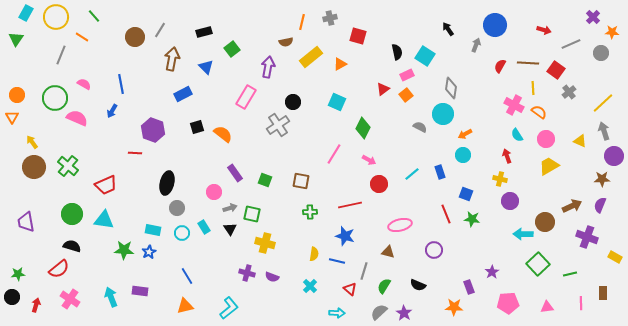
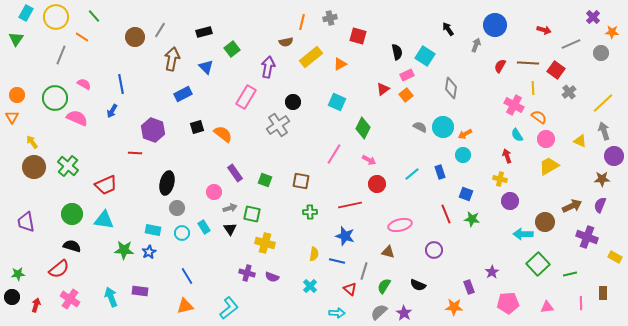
orange semicircle at (539, 112): moved 5 px down
cyan circle at (443, 114): moved 13 px down
red circle at (379, 184): moved 2 px left
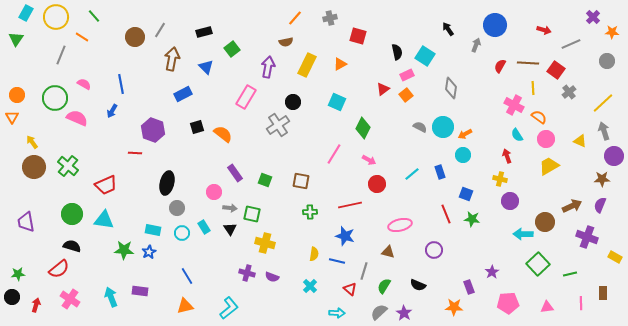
orange line at (302, 22): moved 7 px left, 4 px up; rotated 28 degrees clockwise
gray circle at (601, 53): moved 6 px right, 8 px down
yellow rectangle at (311, 57): moved 4 px left, 8 px down; rotated 25 degrees counterclockwise
gray arrow at (230, 208): rotated 24 degrees clockwise
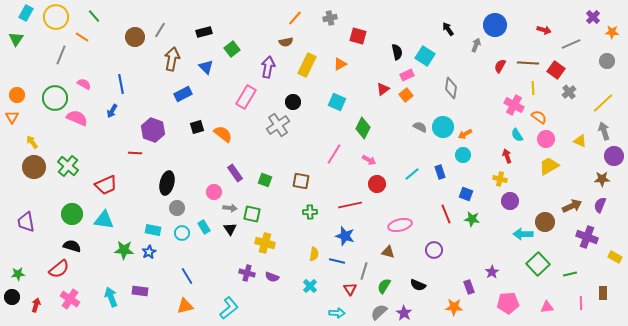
red triangle at (350, 289): rotated 16 degrees clockwise
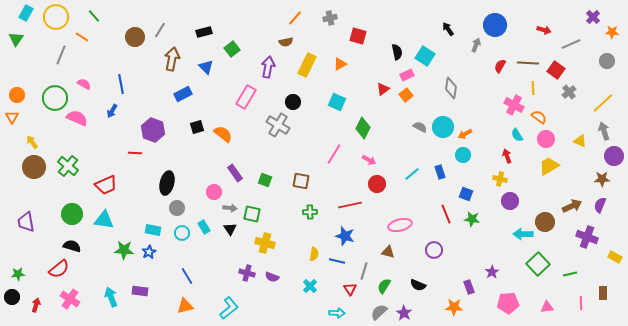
gray cross at (278, 125): rotated 25 degrees counterclockwise
